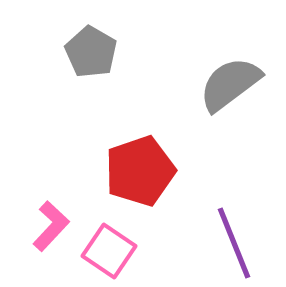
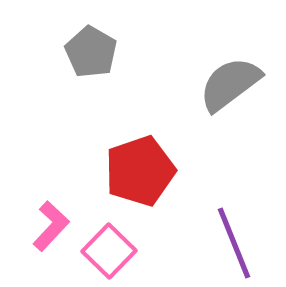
pink square: rotated 10 degrees clockwise
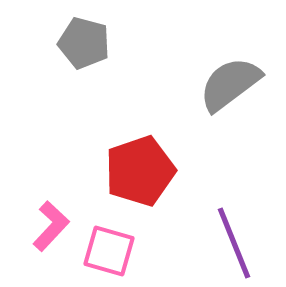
gray pentagon: moved 7 px left, 9 px up; rotated 15 degrees counterclockwise
pink square: rotated 28 degrees counterclockwise
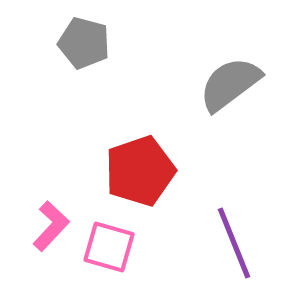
pink square: moved 4 px up
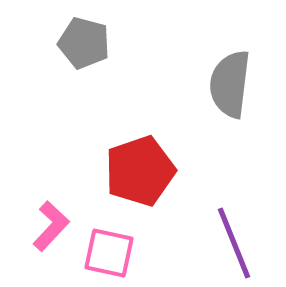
gray semicircle: rotated 46 degrees counterclockwise
pink square: moved 6 px down; rotated 4 degrees counterclockwise
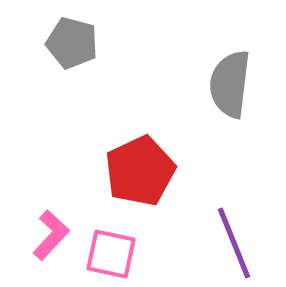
gray pentagon: moved 12 px left
red pentagon: rotated 6 degrees counterclockwise
pink L-shape: moved 9 px down
pink square: moved 2 px right, 1 px down
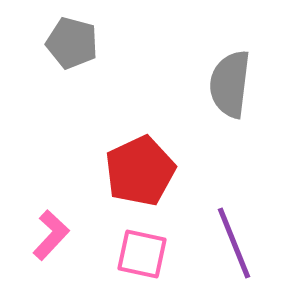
pink square: moved 31 px right
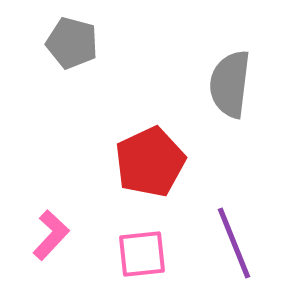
red pentagon: moved 10 px right, 9 px up
pink square: rotated 18 degrees counterclockwise
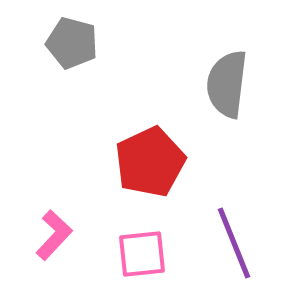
gray semicircle: moved 3 px left
pink L-shape: moved 3 px right
